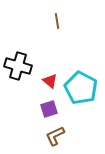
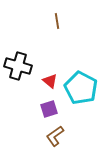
brown L-shape: rotated 10 degrees counterclockwise
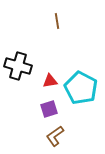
red triangle: rotated 49 degrees counterclockwise
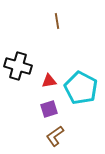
red triangle: moved 1 px left
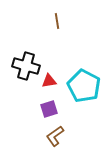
black cross: moved 8 px right
cyan pentagon: moved 3 px right, 2 px up
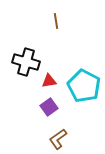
brown line: moved 1 px left
black cross: moved 4 px up
purple square: moved 2 px up; rotated 18 degrees counterclockwise
brown L-shape: moved 3 px right, 3 px down
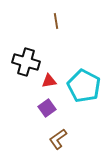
purple square: moved 2 px left, 1 px down
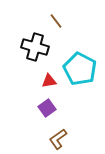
brown line: rotated 28 degrees counterclockwise
black cross: moved 9 px right, 15 px up
cyan pentagon: moved 4 px left, 17 px up
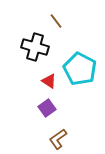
red triangle: rotated 42 degrees clockwise
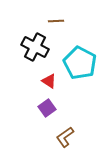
brown line: rotated 56 degrees counterclockwise
black cross: rotated 12 degrees clockwise
cyan pentagon: moved 6 px up
brown L-shape: moved 7 px right, 2 px up
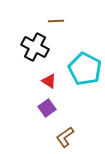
cyan pentagon: moved 5 px right, 6 px down
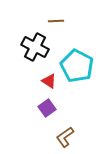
cyan pentagon: moved 8 px left, 3 px up
